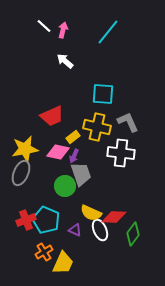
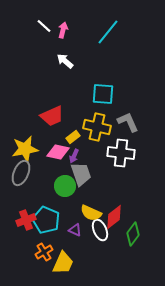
red diamond: rotated 40 degrees counterclockwise
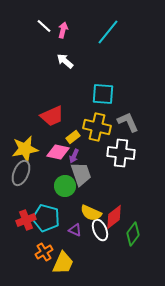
cyan pentagon: moved 2 px up; rotated 8 degrees counterclockwise
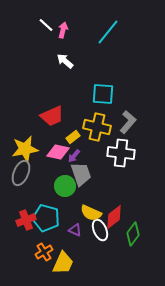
white line: moved 2 px right, 1 px up
gray L-shape: rotated 65 degrees clockwise
purple arrow: rotated 16 degrees clockwise
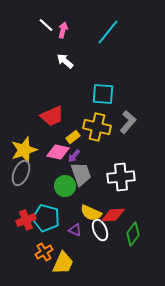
yellow star: moved 1 px left, 1 px down; rotated 8 degrees counterclockwise
white cross: moved 24 px down; rotated 12 degrees counterclockwise
red diamond: moved 1 px left, 2 px up; rotated 35 degrees clockwise
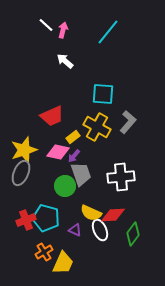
yellow cross: rotated 16 degrees clockwise
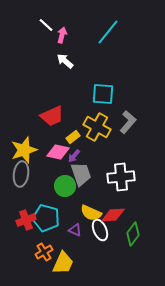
pink arrow: moved 1 px left, 5 px down
gray ellipse: moved 1 px down; rotated 15 degrees counterclockwise
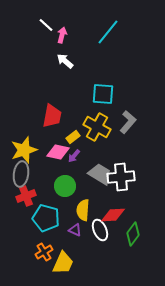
red trapezoid: rotated 55 degrees counterclockwise
gray trapezoid: moved 19 px right; rotated 40 degrees counterclockwise
yellow semicircle: moved 8 px left, 3 px up; rotated 70 degrees clockwise
red cross: moved 24 px up
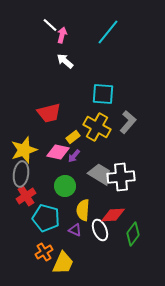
white line: moved 4 px right
red trapezoid: moved 3 px left, 3 px up; rotated 65 degrees clockwise
red cross: rotated 12 degrees counterclockwise
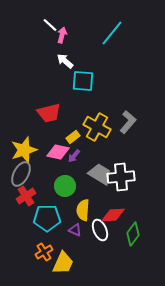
cyan line: moved 4 px right, 1 px down
cyan square: moved 20 px left, 13 px up
gray ellipse: rotated 20 degrees clockwise
cyan pentagon: moved 1 px right; rotated 16 degrees counterclockwise
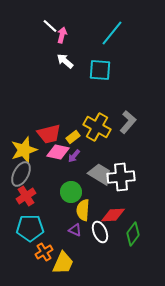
white line: moved 1 px down
cyan square: moved 17 px right, 11 px up
red trapezoid: moved 21 px down
green circle: moved 6 px right, 6 px down
cyan pentagon: moved 17 px left, 10 px down
white ellipse: moved 2 px down
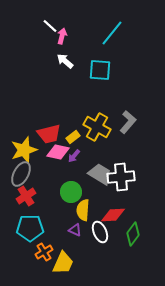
pink arrow: moved 1 px down
